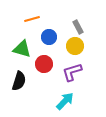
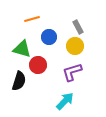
red circle: moved 6 px left, 1 px down
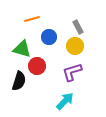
red circle: moved 1 px left, 1 px down
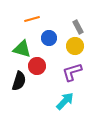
blue circle: moved 1 px down
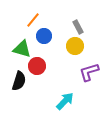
orange line: moved 1 px right, 1 px down; rotated 35 degrees counterclockwise
blue circle: moved 5 px left, 2 px up
purple L-shape: moved 17 px right
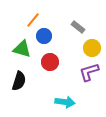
gray rectangle: rotated 24 degrees counterclockwise
yellow circle: moved 17 px right, 2 px down
red circle: moved 13 px right, 4 px up
cyan arrow: moved 1 px down; rotated 54 degrees clockwise
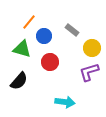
orange line: moved 4 px left, 2 px down
gray rectangle: moved 6 px left, 3 px down
black semicircle: rotated 24 degrees clockwise
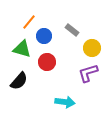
red circle: moved 3 px left
purple L-shape: moved 1 px left, 1 px down
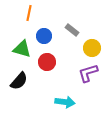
orange line: moved 9 px up; rotated 28 degrees counterclockwise
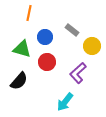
blue circle: moved 1 px right, 1 px down
yellow circle: moved 2 px up
purple L-shape: moved 10 px left; rotated 25 degrees counterclockwise
cyan arrow: rotated 120 degrees clockwise
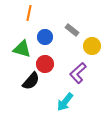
red circle: moved 2 px left, 2 px down
black semicircle: moved 12 px right
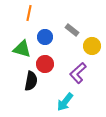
black semicircle: rotated 30 degrees counterclockwise
